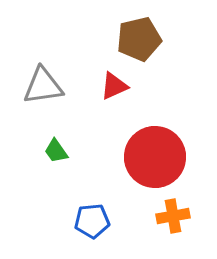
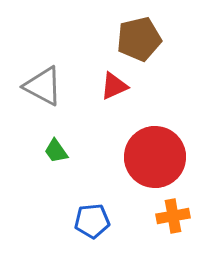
gray triangle: rotated 36 degrees clockwise
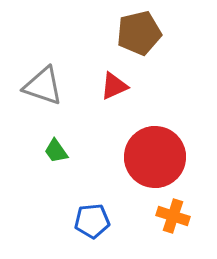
brown pentagon: moved 6 px up
gray triangle: rotated 9 degrees counterclockwise
orange cross: rotated 28 degrees clockwise
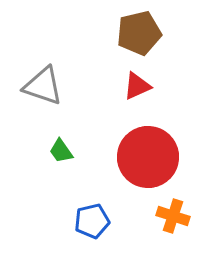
red triangle: moved 23 px right
green trapezoid: moved 5 px right
red circle: moved 7 px left
blue pentagon: rotated 8 degrees counterclockwise
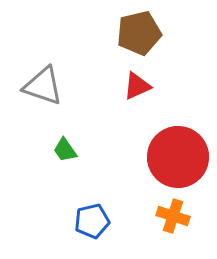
green trapezoid: moved 4 px right, 1 px up
red circle: moved 30 px right
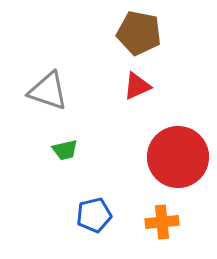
brown pentagon: rotated 24 degrees clockwise
gray triangle: moved 5 px right, 5 px down
green trapezoid: rotated 68 degrees counterclockwise
orange cross: moved 11 px left, 6 px down; rotated 24 degrees counterclockwise
blue pentagon: moved 2 px right, 6 px up
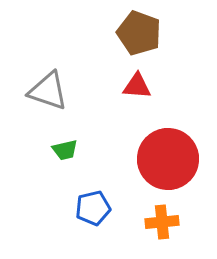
brown pentagon: rotated 9 degrees clockwise
red triangle: rotated 28 degrees clockwise
red circle: moved 10 px left, 2 px down
blue pentagon: moved 1 px left, 7 px up
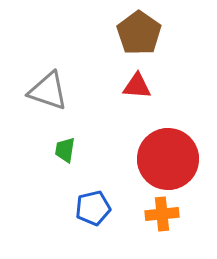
brown pentagon: rotated 15 degrees clockwise
green trapezoid: rotated 112 degrees clockwise
orange cross: moved 8 px up
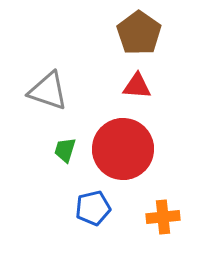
green trapezoid: rotated 8 degrees clockwise
red circle: moved 45 px left, 10 px up
orange cross: moved 1 px right, 3 px down
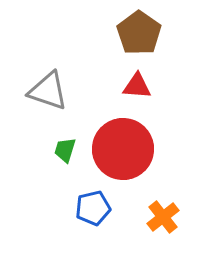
orange cross: rotated 32 degrees counterclockwise
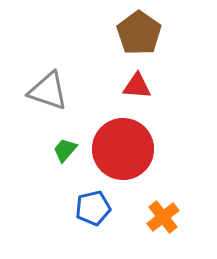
green trapezoid: rotated 24 degrees clockwise
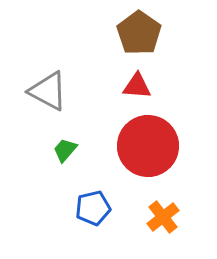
gray triangle: rotated 9 degrees clockwise
red circle: moved 25 px right, 3 px up
